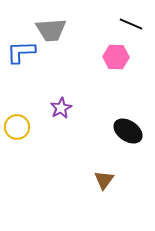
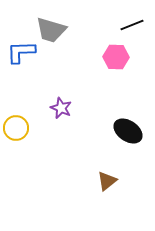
black line: moved 1 px right, 1 px down; rotated 45 degrees counterclockwise
gray trapezoid: rotated 20 degrees clockwise
purple star: rotated 20 degrees counterclockwise
yellow circle: moved 1 px left, 1 px down
brown triangle: moved 3 px right, 1 px down; rotated 15 degrees clockwise
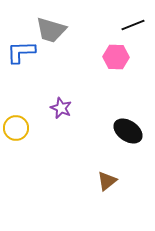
black line: moved 1 px right
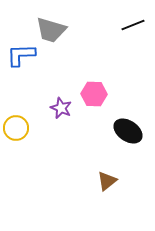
blue L-shape: moved 3 px down
pink hexagon: moved 22 px left, 37 px down
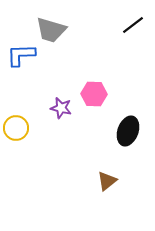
black line: rotated 15 degrees counterclockwise
purple star: rotated 10 degrees counterclockwise
black ellipse: rotated 76 degrees clockwise
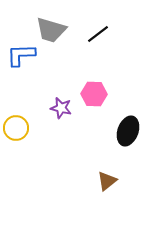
black line: moved 35 px left, 9 px down
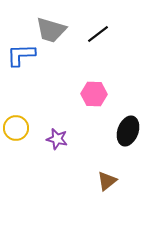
purple star: moved 4 px left, 31 px down
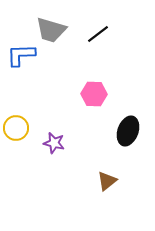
purple star: moved 3 px left, 4 px down
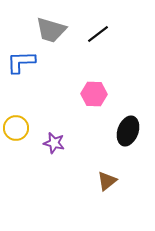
blue L-shape: moved 7 px down
